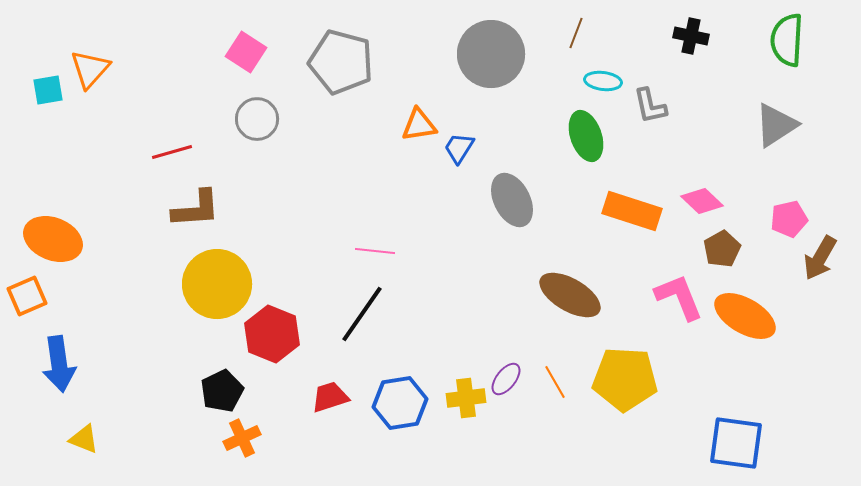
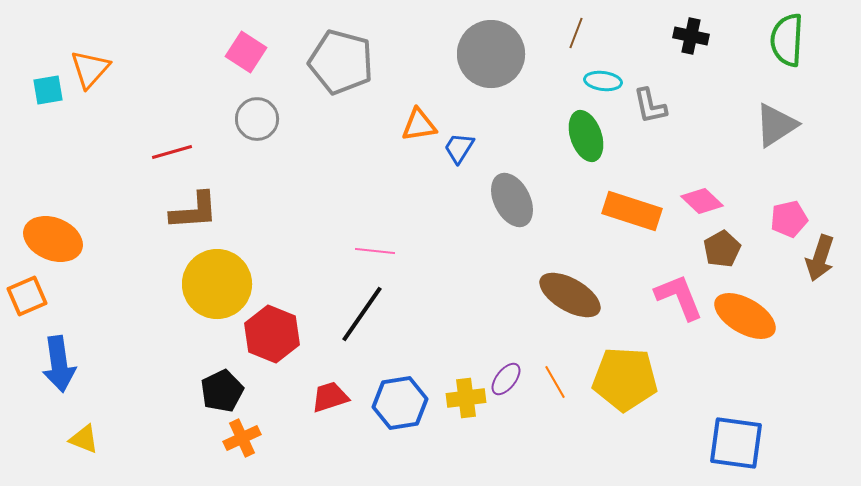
brown L-shape at (196, 209): moved 2 px left, 2 px down
brown arrow at (820, 258): rotated 12 degrees counterclockwise
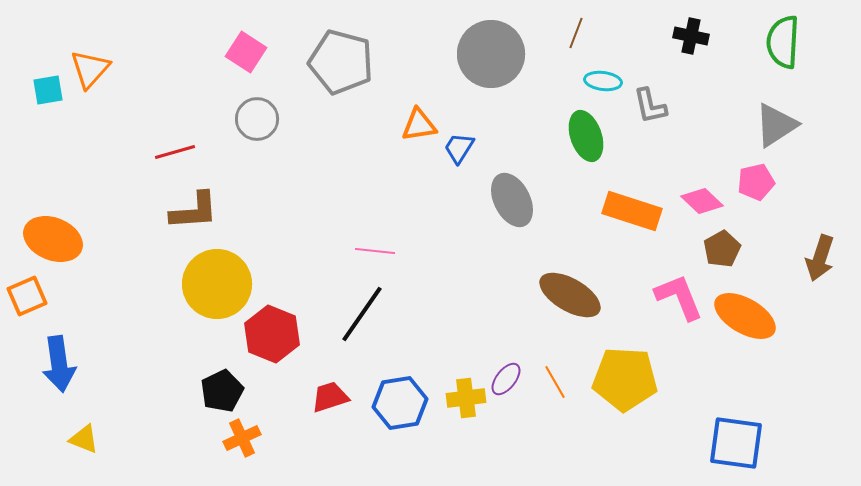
green semicircle at (787, 40): moved 4 px left, 2 px down
red line at (172, 152): moved 3 px right
pink pentagon at (789, 219): moved 33 px left, 37 px up
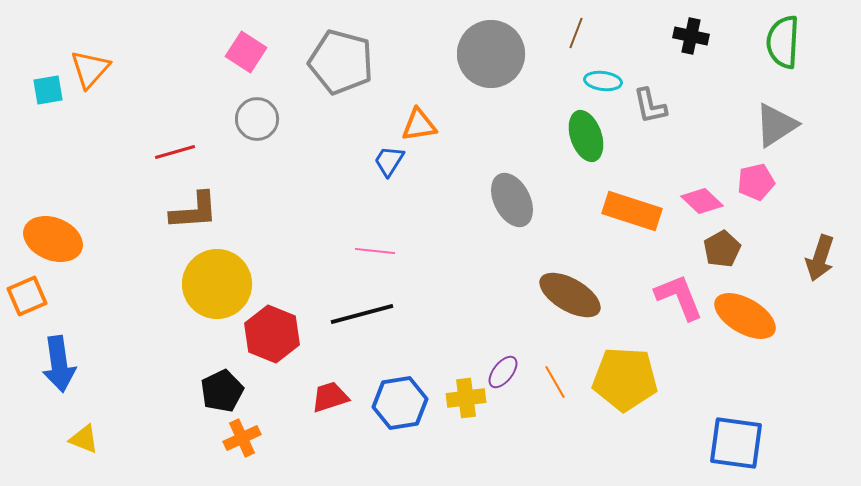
blue trapezoid at (459, 148): moved 70 px left, 13 px down
black line at (362, 314): rotated 40 degrees clockwise
purple ellipse at (506, 379): moved 3 px left, 7 px up
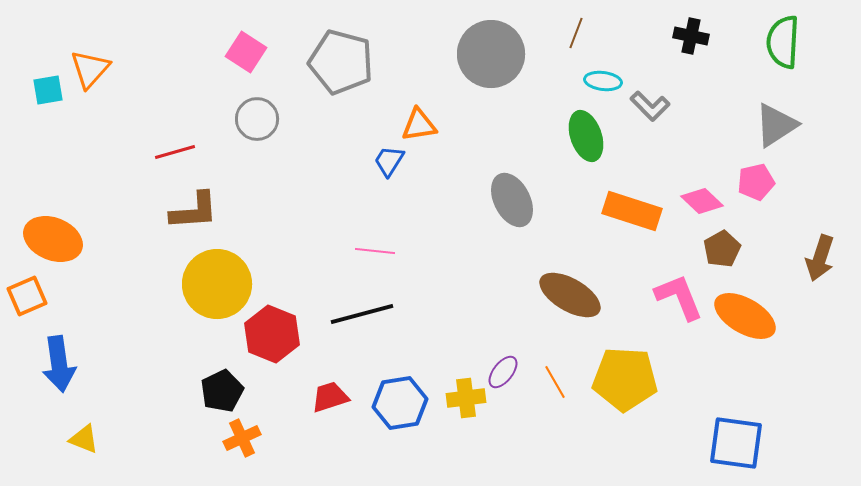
gray L-shape at (650, 106): rotated 33 degrees counterclockwise
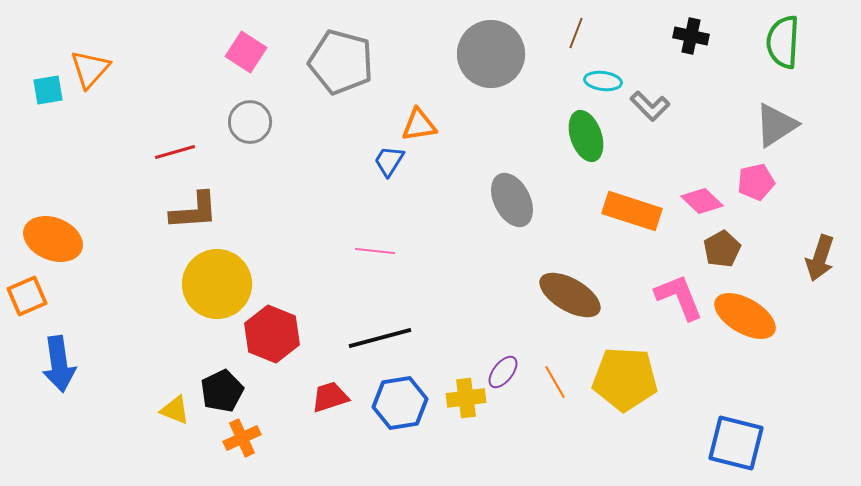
gray circle at (257, 119): moved 7 px left, 3 px down
black line at (362, 314): moved 18 px right, 24 px down
yellow triangle at (84, 439): moved 91 px right, 29 px up
blue square at (736, 443): rotated 6 degrees clockwise
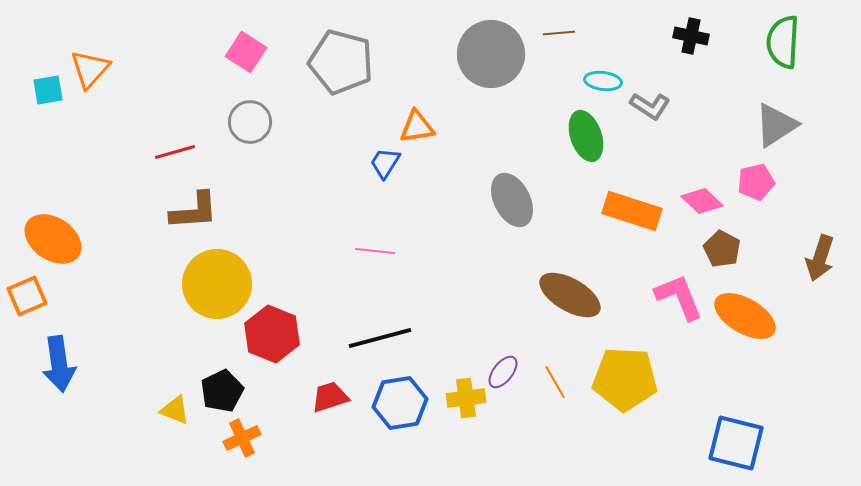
brown line at (576, 33): moved 17 px left; rotated 64 degrees clockwise
gray L-shape at (650, 106): rotated 12 degrees counterclockwise
orange triangle at (419, 125): moved 2 px left, 2 px down
blue trapezoid at (389, 161): moved 4 px left, 2 px down
orange ellipse at (53, 239): rotated 12 degrees clockwise
brown pentagon at (722, 249): rotated 15 degrees counterclockwise
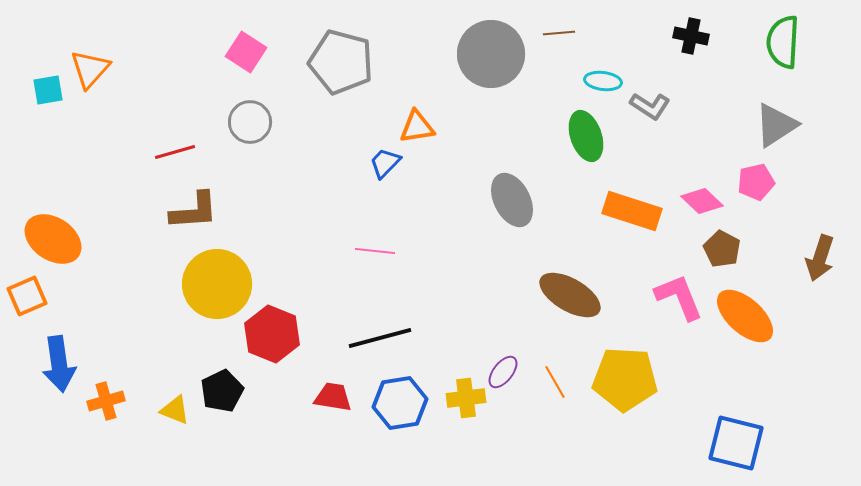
blue trapezoid at (385, 163): rotated 12 degrees clockwise
orange ellipse at (745, 316): rotated 12 degrees clockwise
red trapezoid at (330, 397): moved 3 px right; rotated 27 degrees clockwise
orange cross at (242, 438): moved 136 px left, 37 px up; rotated 9 degrees clockwise
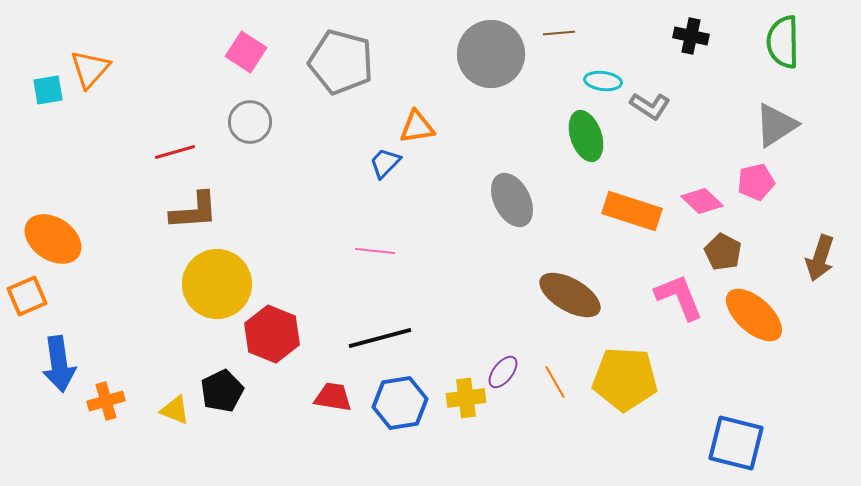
green semicircle at (783, 42): rotated 4 degrees counterclockwise
brown pentagon at (722, 249): moved 1 px right, 3 px down
orange ellipse at (745, 316): moved 9 px right, 1 px up
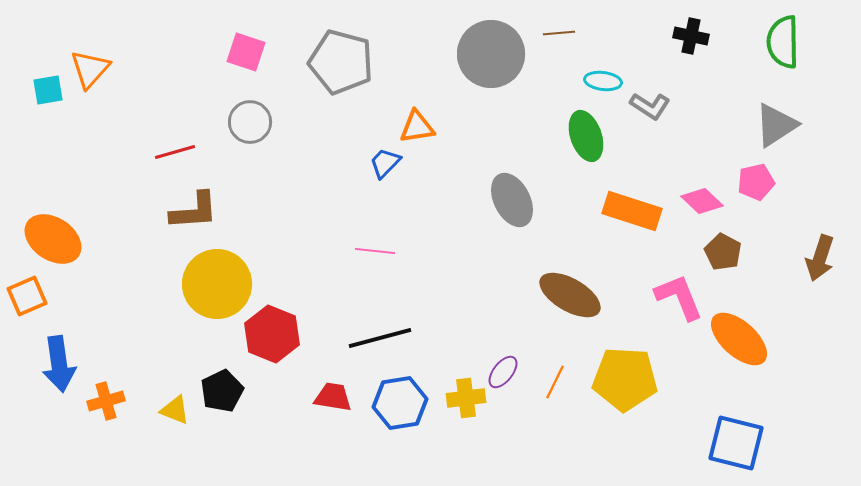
pink square at (246, 52): rotated 15 degrees counterclockwise
orange ellipse at (754, 315): moved 15 px left, 24 px down
orange line at (555, 382): rotated 56 degrees clockwise
